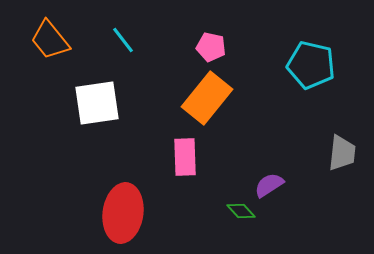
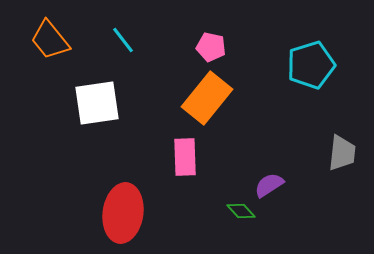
cyan pentagon: rotated 30 degrees counterclockwise
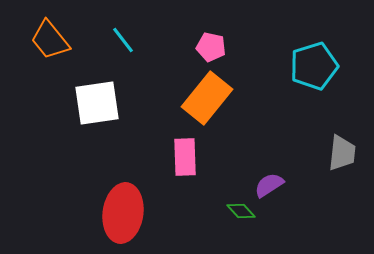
cyan pentagon: moved 3 px right, 1 px down
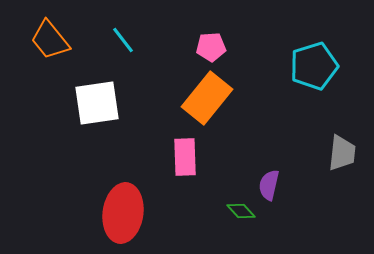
pink pentagon: rotated 16 degrees counterclockwise
purple semicircle: rotated 44 degrees counterclockwise
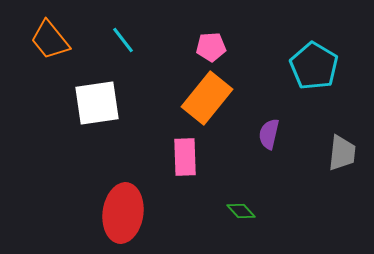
cyan pentagon: rotated 24 degrees counterclockwise
purple semicircle: moved 51 px up
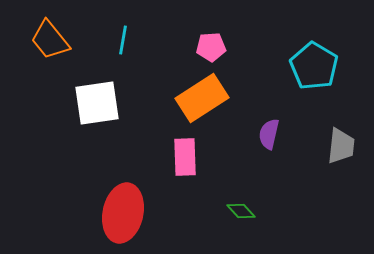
cyan line: rotated 48 degrees clockwise
orange rectangle: moved 5 px left; rotated 18 degrees clockwise
gray trapezoid: moved 1 px left, 7 px up
red ellipse: rotated 4 degrees clockwise
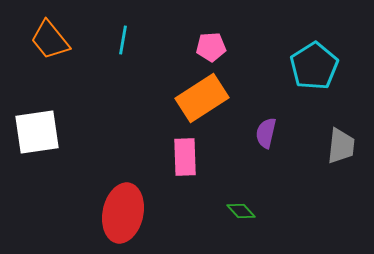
cyan pentagon: rotated 9 degrees clockwise
white square: moved 60 px left, 29 px down
purple semicircle: moved 3 px left, 1 px up
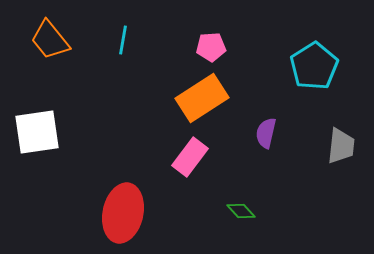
pink rectangle: moved 5 px right; rotated 39 degrees clockwise
